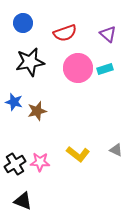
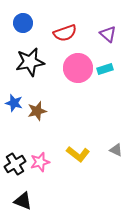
blue star: moved 1 px down
pink star: rotated 18 degrees counterclockwise
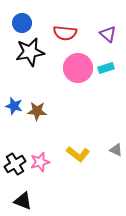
blue circle: moved 1 px left
red semicircle: rotated 25 degrees clockwise
black star: moved 10 px up
cyan rectangle: moved 1 px right, 1 px up
blue star: moved 3 px down
brown star: rotated 18 degrees clockwise
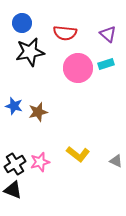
cyan rectangle: moved 4 px up
brown star: moved 1 px right, 1 px down; rotated 18 degrees counterclockwise
gray triangle: moved 11 px down
black triangle: moved 10 px left, 11 px up
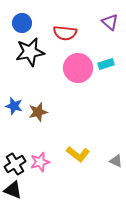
purple triangle: moved 2 px right, 12 px up
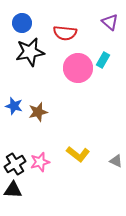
cyan rectangle: moved 3 px left, 4 px up; rotated 42 degrees counterclockwise
black triangle: rotated 18 degrees counterclockwise
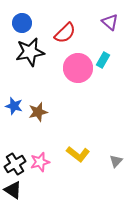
red semicircle: rotated 50 degrees counterclockwise
gray triangle: rotated 48 degrees clockwise
black triangle: rotated 30 degrees clockwise
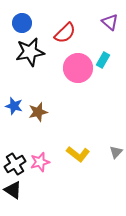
gray triangle: moved 9 px up
